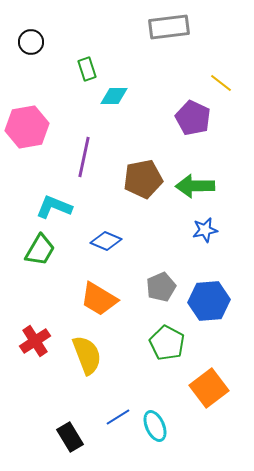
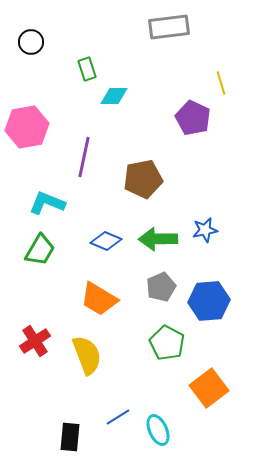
yellow line: rotated 35 degrees clockwise
green arrow: moved 37 px left, 53 px down
cyan L-shape: moved 7 px left, 4 px up
cyan ellipse: moved 3 px right, 4 px down
black rectangle: rotated 36 degrees clockwise
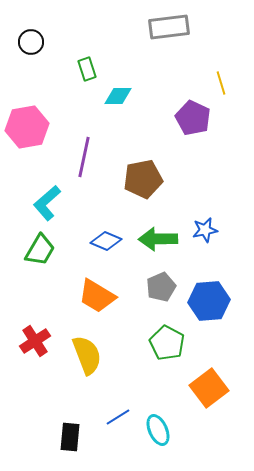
cyan diamond: moved 4 px right
cyan L-shape: rotated 63 degrees counterclockwise
orange trapezoid: moved 2 px left, 3 px up
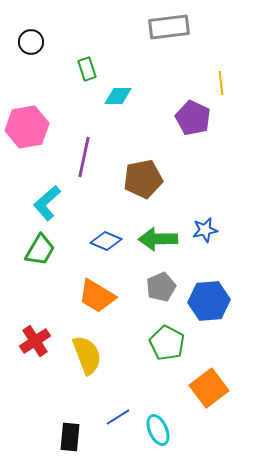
yellow line: rotated 10 degrees clockwise
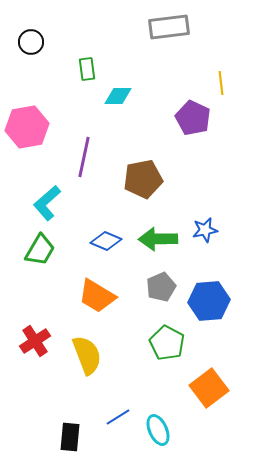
green rectangle: rotated 10 degrees clockwise
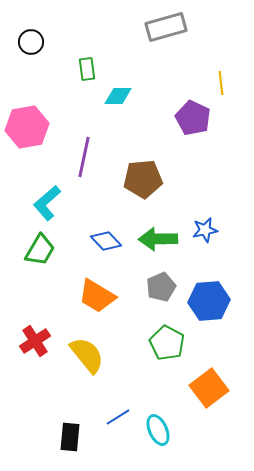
gray rectangle: moved 3 px left; rotated 9 degrees counterclockwise
brown pentagon: rotated 6 degrees clockwise
blue diamond: rotated 24 degrees clockwise
yellow semicircle: rotated 18 degrees counterclockwise
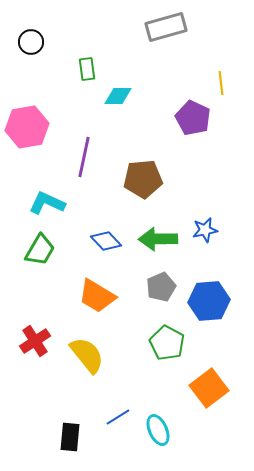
cyan L-shape: rotated 66 degrees clockwise
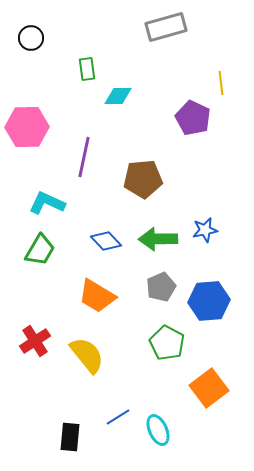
black circle: moved 4 px up
pink hexagon: rotated 9 degrees clockwise
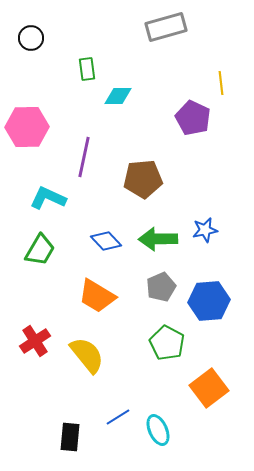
cyan L-shape: moved 1 px right, 5 px up
